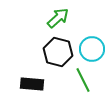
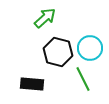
green arrow: moved 13 px left
cyan circle: moved 2 px left, 1 px up
green line: moved 1 px up
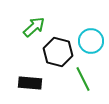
green arrow: moved 11 px left, 9 px down
cyan circle: moved 1 px right, 7 px up
black rectangle: moved 2 px left, 1 px up
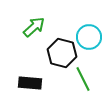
cyan circle: moved 2 px left, 4 px up
black hexagon: moved 4 px right, 1 px down
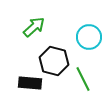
black hexagon: moved 8 px left, 8 px down
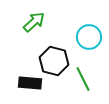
green arrow: moved 5 px up
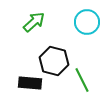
cyan circle: moved 2 px left, 15 px up
green line: moved 1 px left, 1 px down
